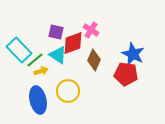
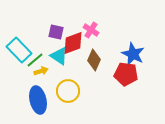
cyan triangle: moved 1 px right, 1 px down
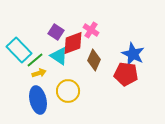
purple square: rotated 21 degrees clockwise
yellow arrow: moved 2 px left, 2 px down
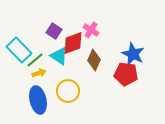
purple square: moved 2 px left, 1 px up
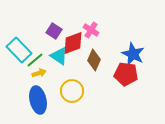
yellow circle: moved 4 px right
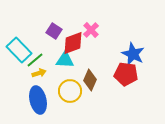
pink cross: rotated 14 degrees clockwise
cyan triangle: moved 6 px right, 4 px down; rotated 30 degrees counterclockwise
brown diamond: moved 4 px left, 20 px down
yellow circle: moved 2 px left
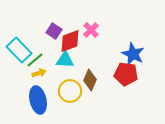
red diamond: moved 3 px left, 2 px up
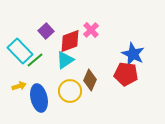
purple square: moved 8 px left; rotated 14 degrees clockwise
cyan rectangle: moved 1 px right, 1 px down
cyan triangle: rotated 36 degrees counterclockwise
yellow arrow: moved 20 px left, 13 px down
blue ellipse: moved 1 px right, 2 px up
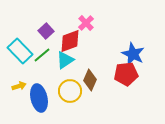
pink cross: moved 5 px left, 7 px up
green line: moved 7 px right, 5 px up
red pentagon: rotated 15 degrees counterclockwise
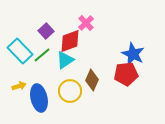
brown diamond: moved 2 px right
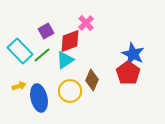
purple square: rotated 14 degrees clockwise
red pentagon: moved 2 px right, 1 px up; rotated 30 degrees counterclockwise
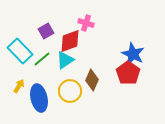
pink cross: rotated 28 degrees counterclockwise
green line: moved 4 px down
yellow arrow: rotated 40 degrees counterclockwise
